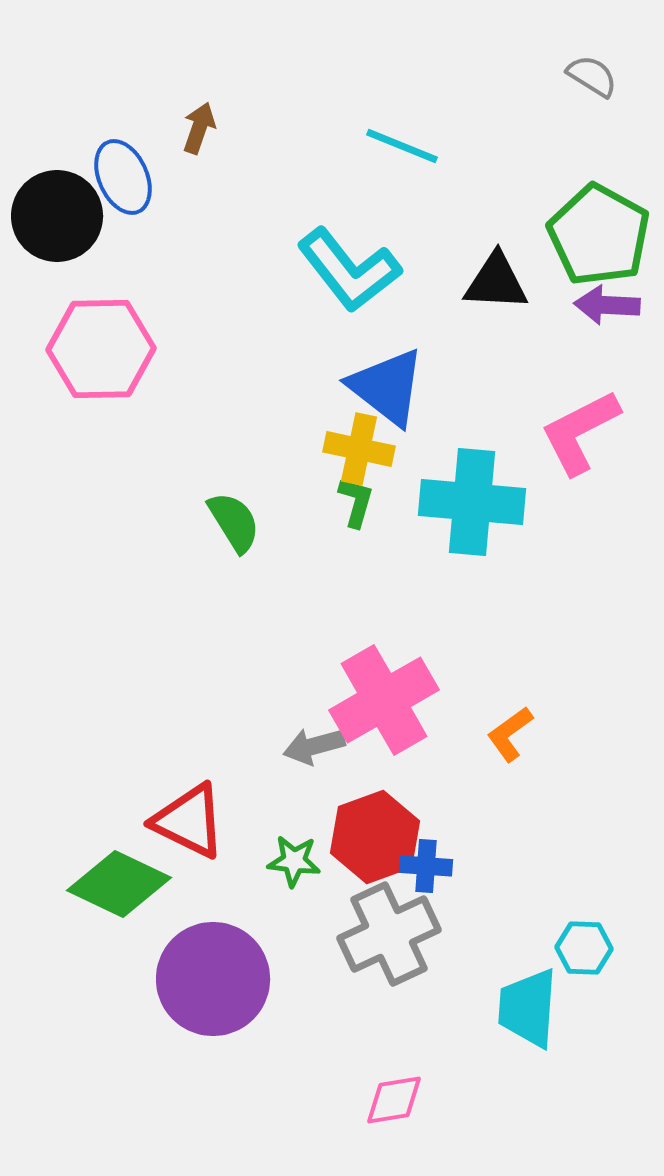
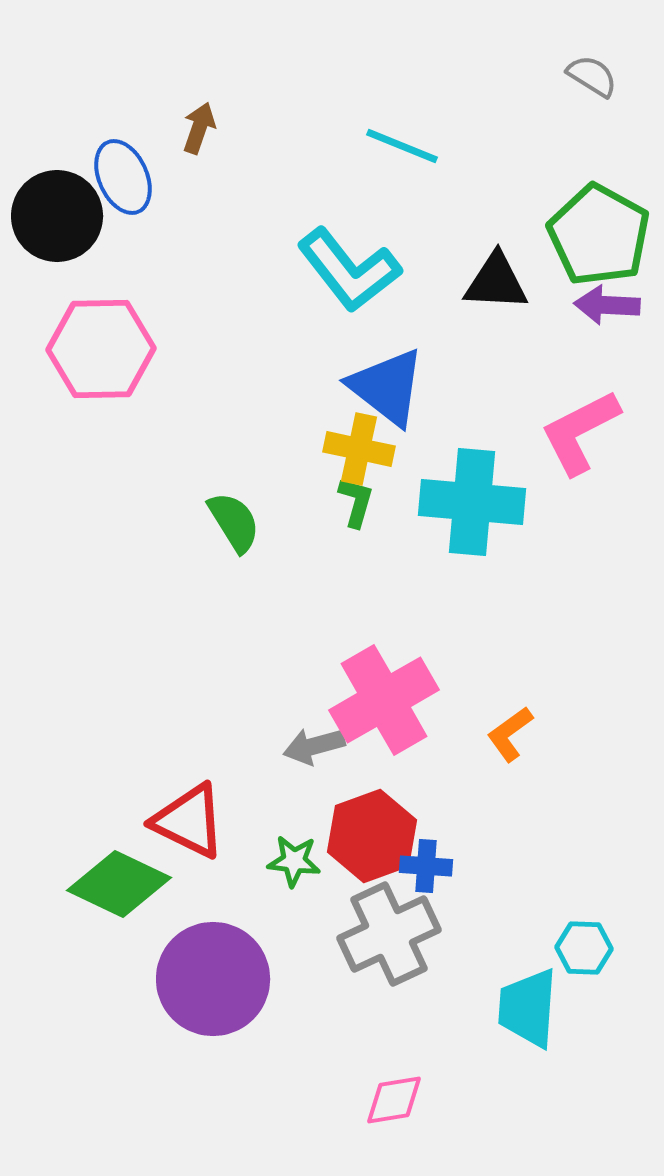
red hexagon: moved 3 px left, 1 px up
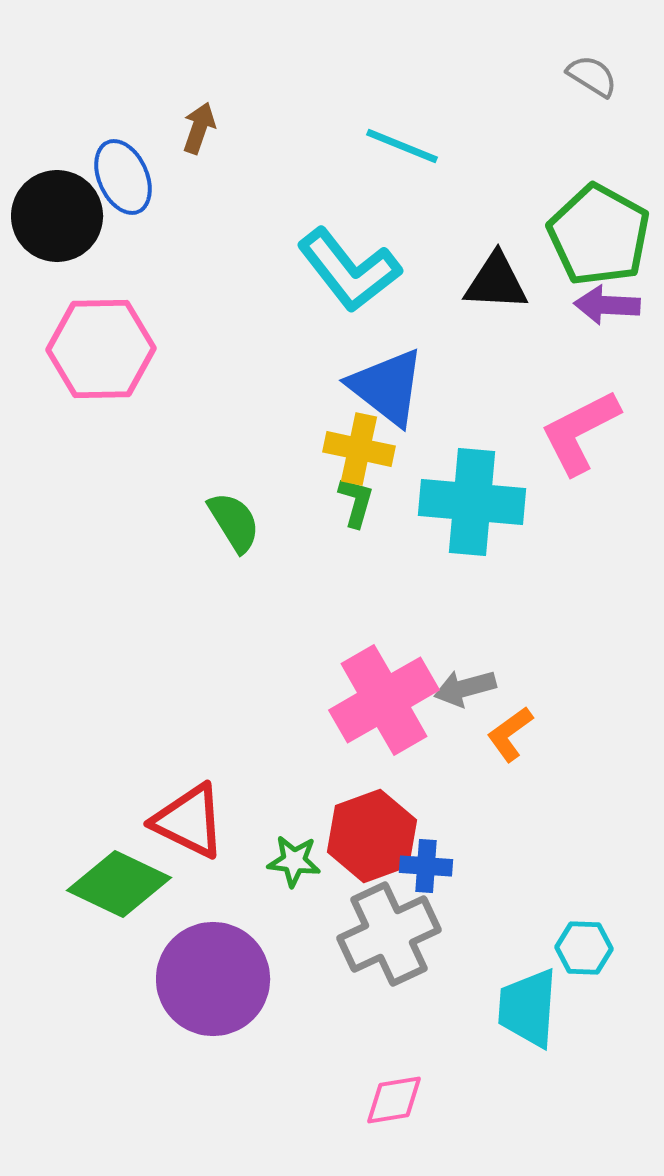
gray arrow: moved 151 px right, 58 px up
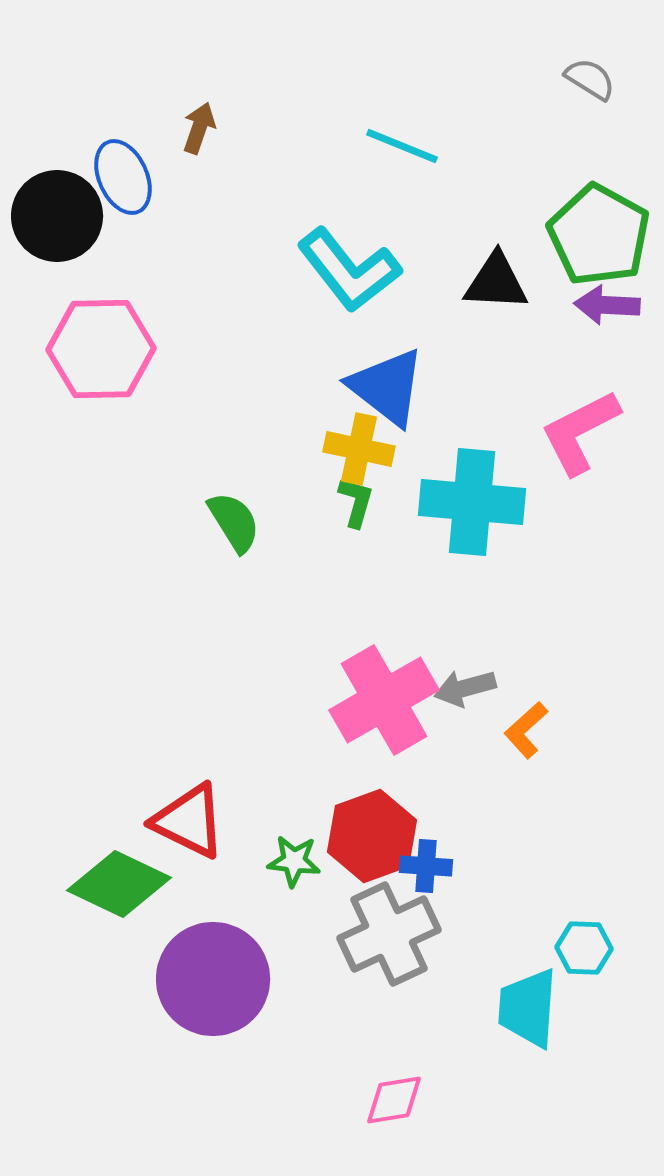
gray semicircle: moved 2 px left, 3 px down
orange L-shape: moved 16 px right, 4 px up; rotated 6 degrees counterclockwise
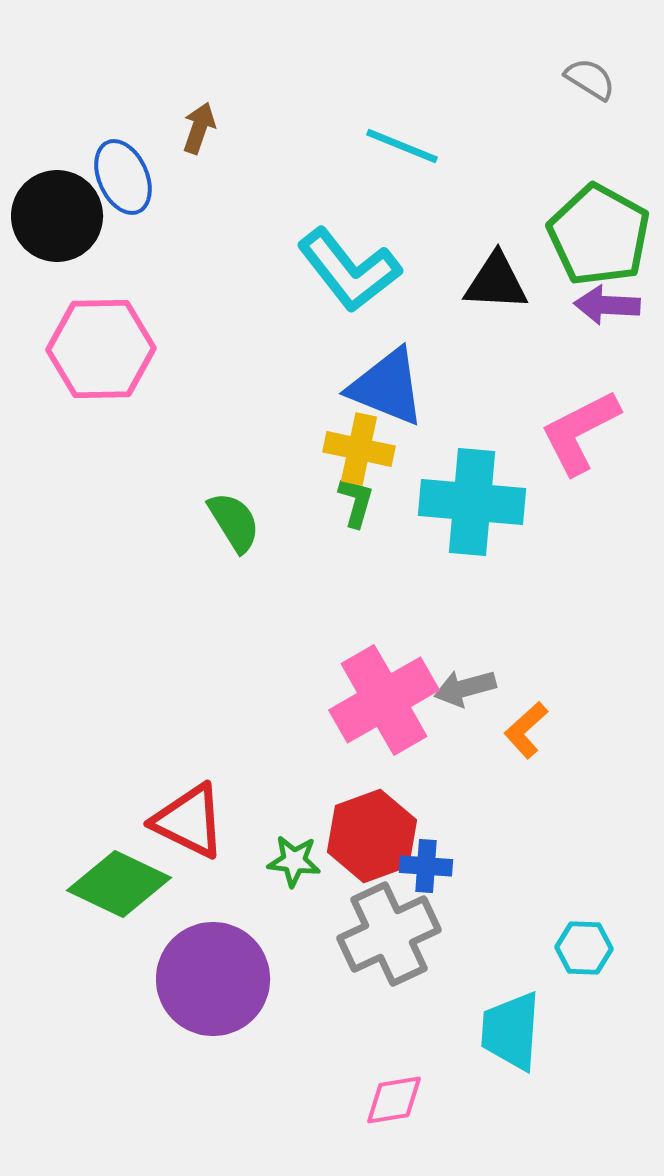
blue triangle: rotated 16 degrees counterclockwise
cyan trapezoid: moved 17 px left, 23 px down
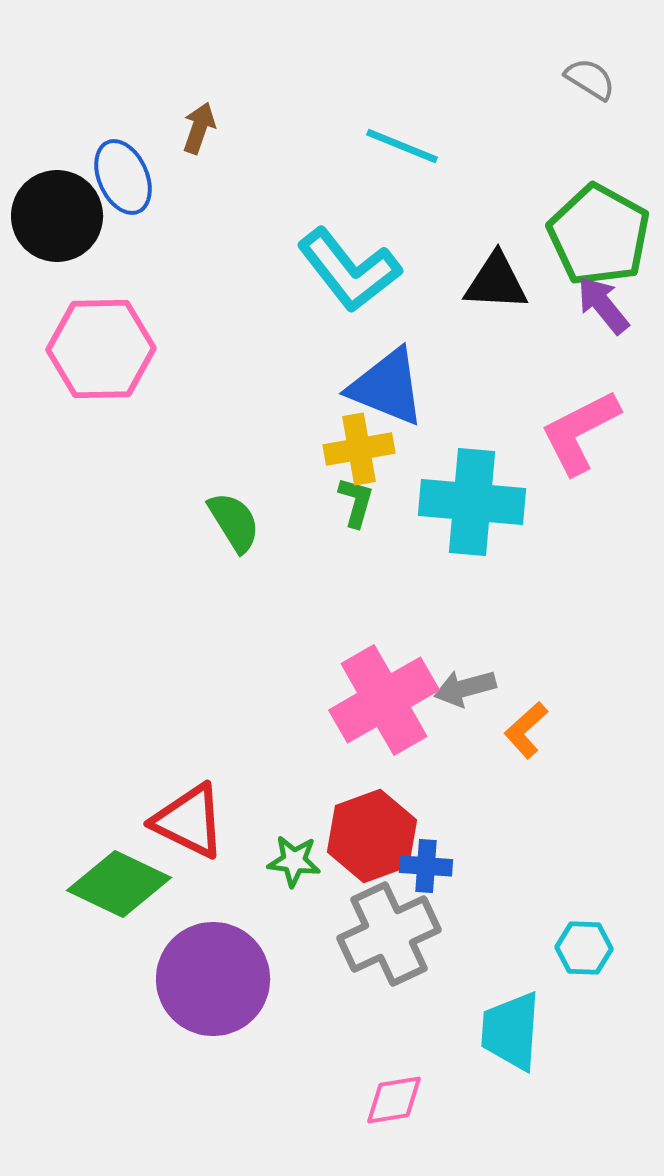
purple arrow: moved 4 px left; rotated 48 degrees clockwise
yellow cross: rotated 22 degrees counterclockwise
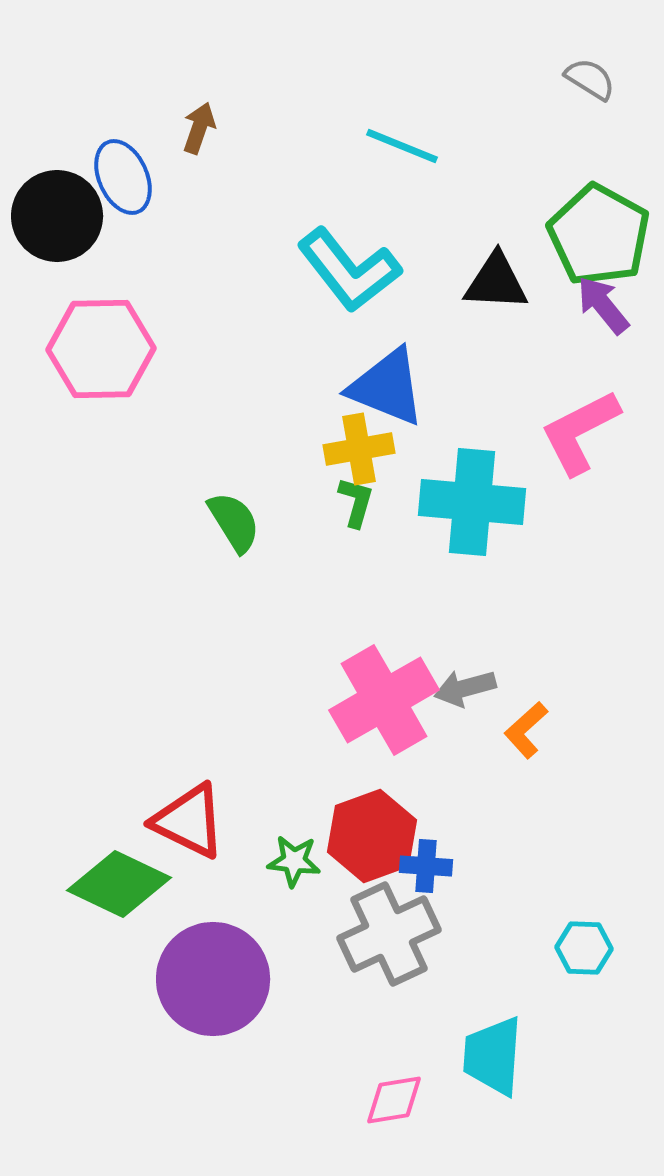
cyan trapezoid: moved 18 px left, 25 px down
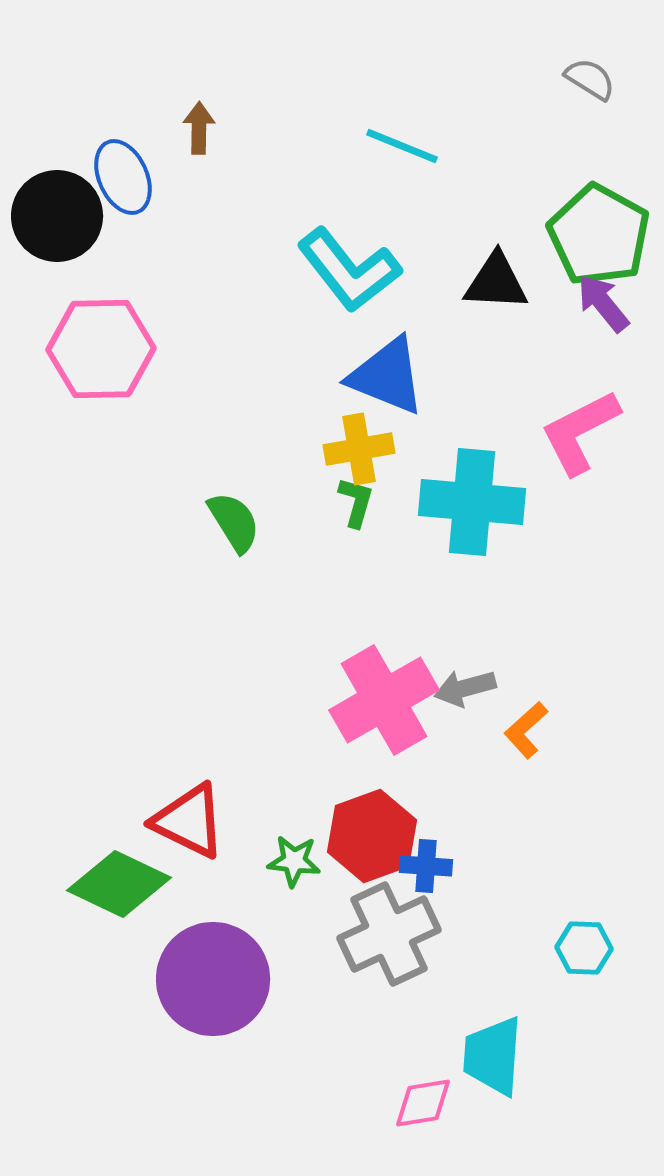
brown arrow: rotated 18 degrees counterclockwise
purple arrow: moved 2 px up
blue triangle: moved 11 px up
pink diamond: moved 29 px right, 3 px down
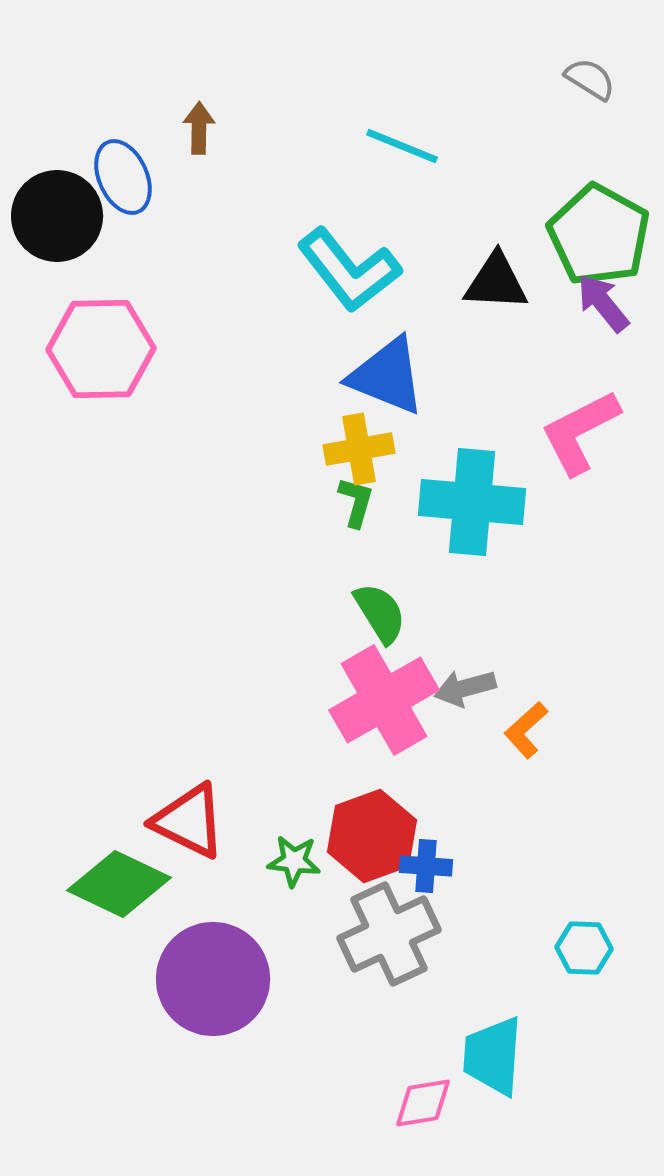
green semicircle: moved 146 px right, 91 px down
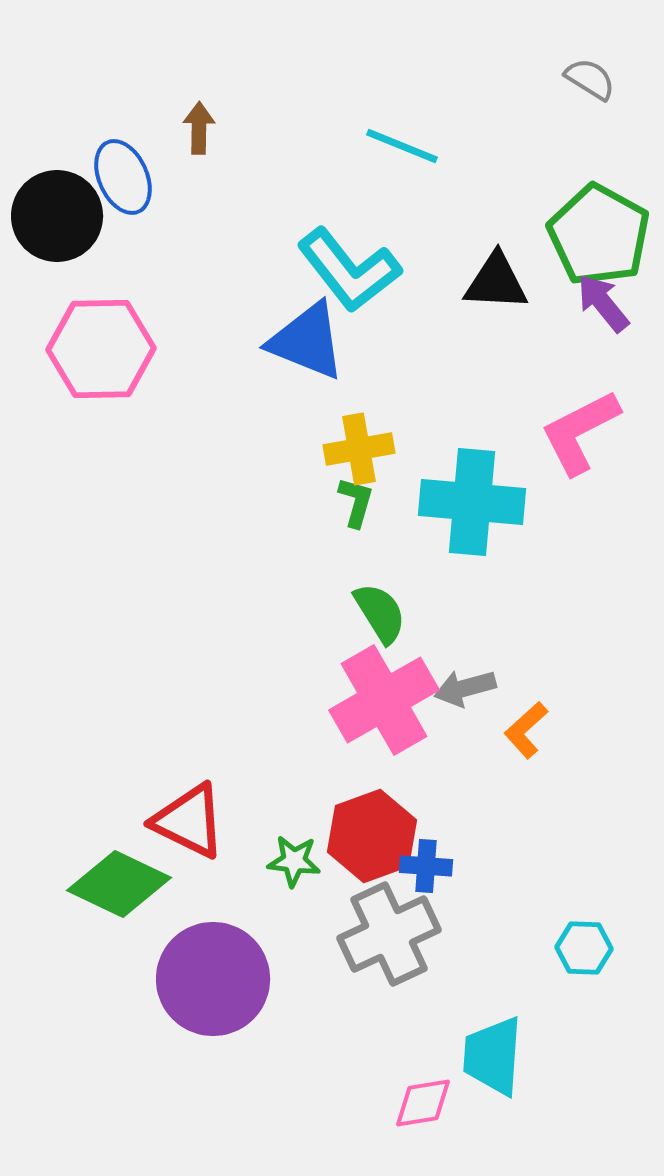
blue triangle: moved 80 px left, 35 px up
